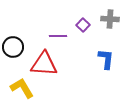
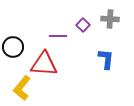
yellow L-shape: rotated 110 degrees counterclockwise
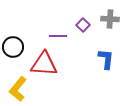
yellow L-shape: moved 4 px left, 1 px down
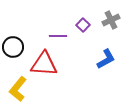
gray cross: moved 1 px right, 1 px down; rotated 30 degrees counterclockwise
blue L-shape: rotated 55 degrees clockwise
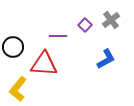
gray cross: rotated 12 degrees counterclockwise
purple square: moved 2 px right
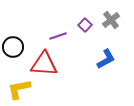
purple line: rotated 18 degrees counterclockwise
yellow L-shape: moved 1 px right; rotated 40 degrees clockwise
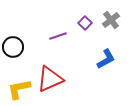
purple square: moved 2 px up
red triangle: moved 6 px right, 15 px down; rotated 28 degrees counterclockwise
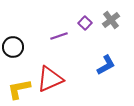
purple line: moved 1 px right
blue L-shape: moved 6 px down
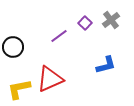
purple line: rotated 18 degrees counterclockwise
blue L-shape: rotated 15 degrees clockwise
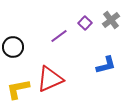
yellow L-shape: moved 1 px left
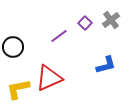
red triangle: moved 1 px left, 1 px up
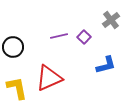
purple square: moved 1 px left, 14 px down
purple line: rotated 24 degrees clockwise
yellow L-shape: moved 1 px left, 1 px up; rotated 90 degrees clockwise
